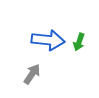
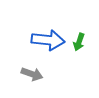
gray arrow: rotated 75 degrees clockwise
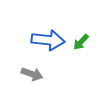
green arrow: moved 2 px right; rotated 24 degrees clockwise
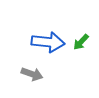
blue arrow: moved 2 px down
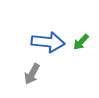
gray arrow: rotated 100 degrees clockwise
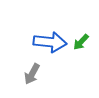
blue arrow: moved 2 px right
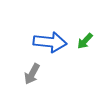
green arrow: moved 4 px right, 1 px up
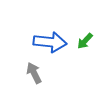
gray arrow: moved 2 px right, 1 px up; rotated 125 degrees clockwise
